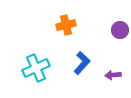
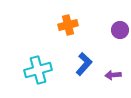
orange cross: moved 2 px right
blue L-shape: moved 2 px right, 1 px down
cyan cross: moved 2 px right, 2 px down; rotated 8 degrees clockwise
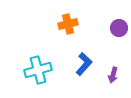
orange cross: moved 1 px up
purple circle: moved 1 px left, 2 px up
purple arrow: rotated 70 degrees counterclockwise
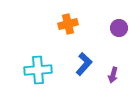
cyan cross: rotated 12 degrees clockwise
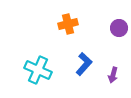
cyan cross: rotated 28 degrees clockwise
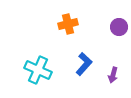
purple circle: moved 1 px up
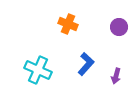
orange cross: rotated 36 degrees clockwise
blue L-shape: moved 2 px right
purple arrow: moved 3 px right, 1 px down
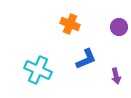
orange cross: moved 2 px right
blue L-shape: moved 5 px up; rotated 25 degrees clockwise
purple arrow: rotated 28 degrees counterclockwise
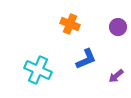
purple circle: moved 1 px left
purple arrow: rotated 63 degrees clockwise
